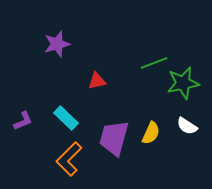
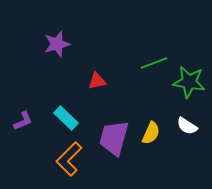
green star: moved 6 px right, 1 px up; rotated 20 degrees clockwise
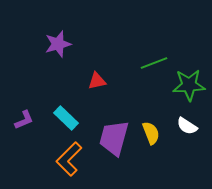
purple star: moved 1 px right
green star: moved 3 px down; rotated 12 degrees counterclockwise
purple L-shape: moved 1 px right, 1 px up
yellow semicircle: rotated 45 degrees counterclockwise
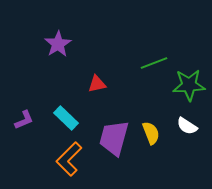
purple star: rotated 16 degrees counterclockwise
red triangle: moved 3 px down
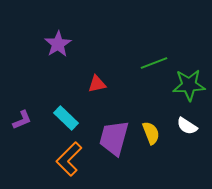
purple L-shape: moved 2 px left
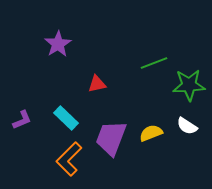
yellow semicircle: rotated 90 degrees counterclockwise
purple trapezoid: moved 3 px left; rotated 6 degrees clockwise
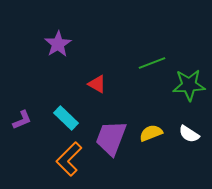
green line: moved 2 px left
red triangle: rotated 42 degrees clockwise
white semicircle: moved 2 px right, 8 px down
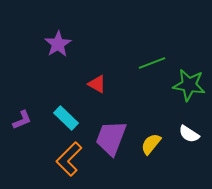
green star: rotated 12 degrees clockwise
yellow semicircle: moved 11 px down; rotated 30 degrees counterclockwise
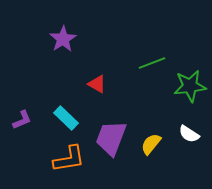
purple star: moved 5 px right, 5 px up
green star: moved 1 px right, 1 px down; rotated 16 degrees counterclockwise
orange L-shape: rotated 144 degrees counterclockwise
